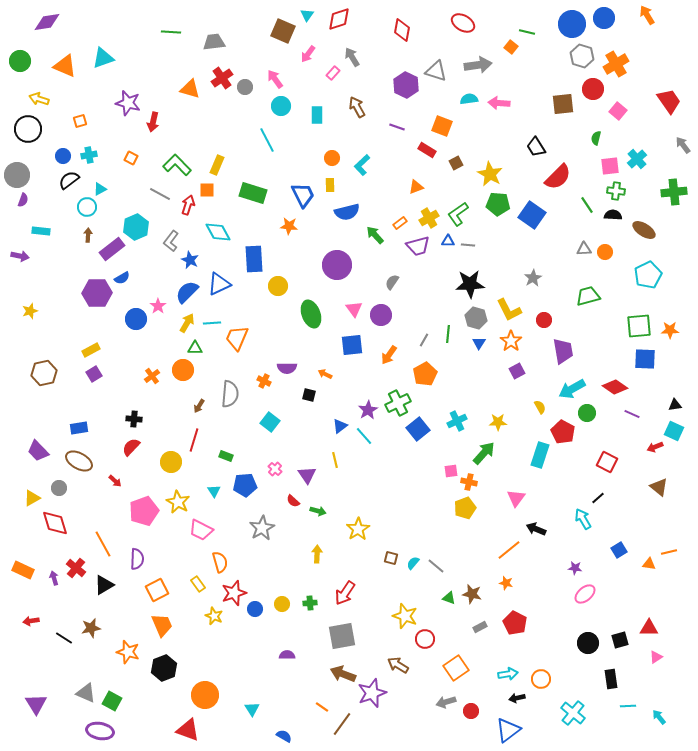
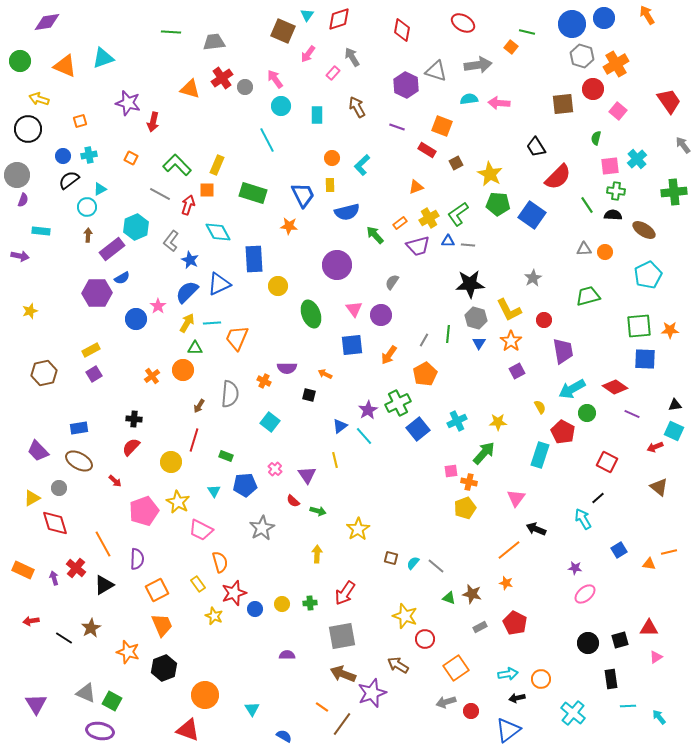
brown star at (91, 628): rotated 18 degrees counterclockwise
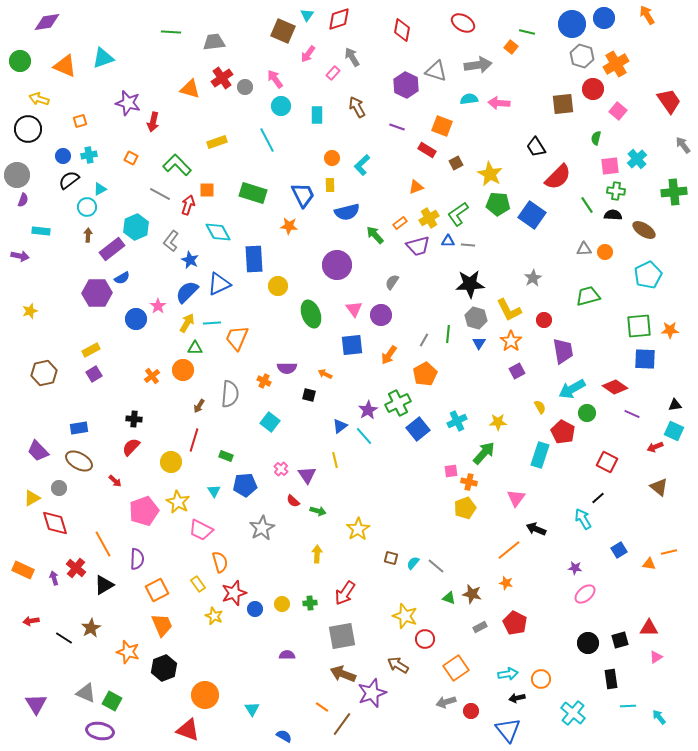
yellow rectangle at (217, 165): moved 23 px up; rotated 48 degrees clockwise
pink cross at (275, 469): moved 6 px right
blue triangle at (508, 730): rotated 32 degrees counterclockwise
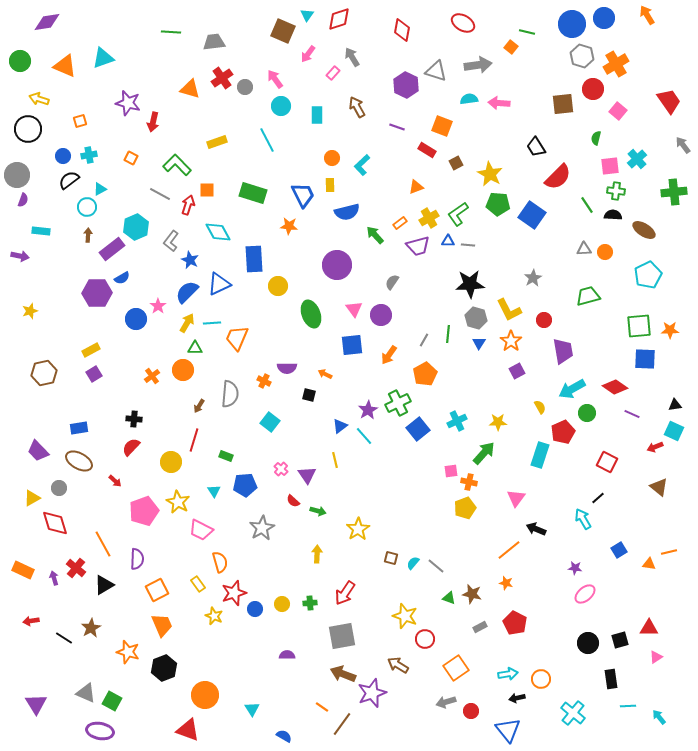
red pentagon at (563, 432): rotated 20 degrees clockwise
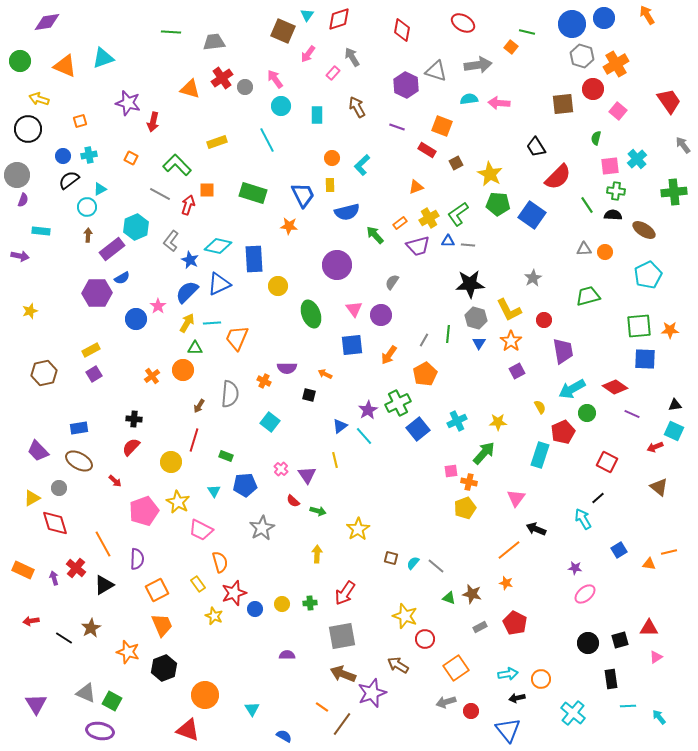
cyan diamond at (218, 232): moved 14 px down; rotated 48 degrees counterclockwise
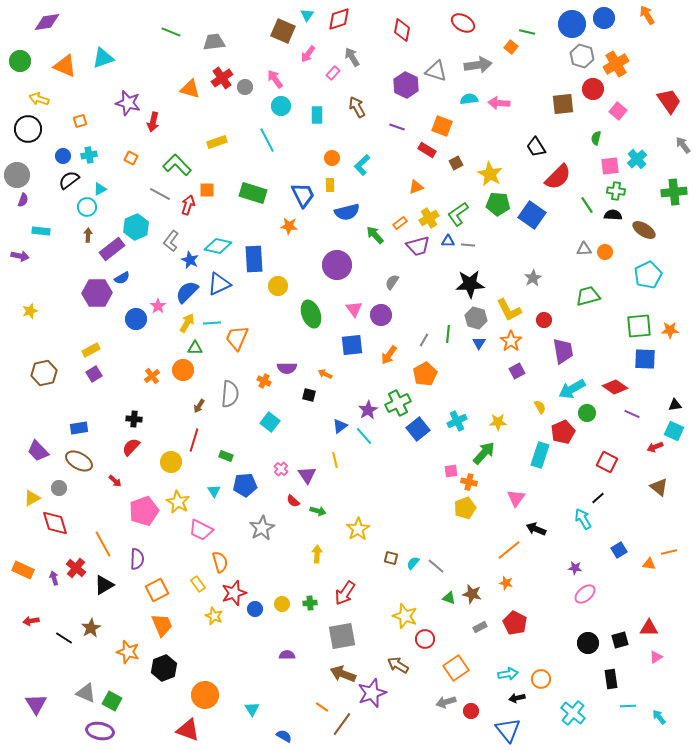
green line at (171, 32): rotated 18 degrees clockwise
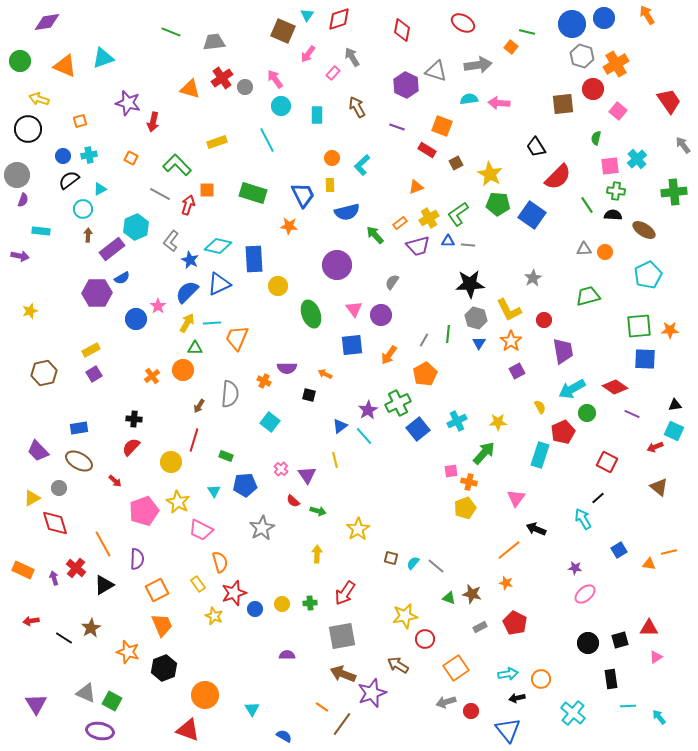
cyan circle at (87, 207): moved 4 px left, 2 px down
yellow star at (405, 616): rotated 30 degrees counterclockwise
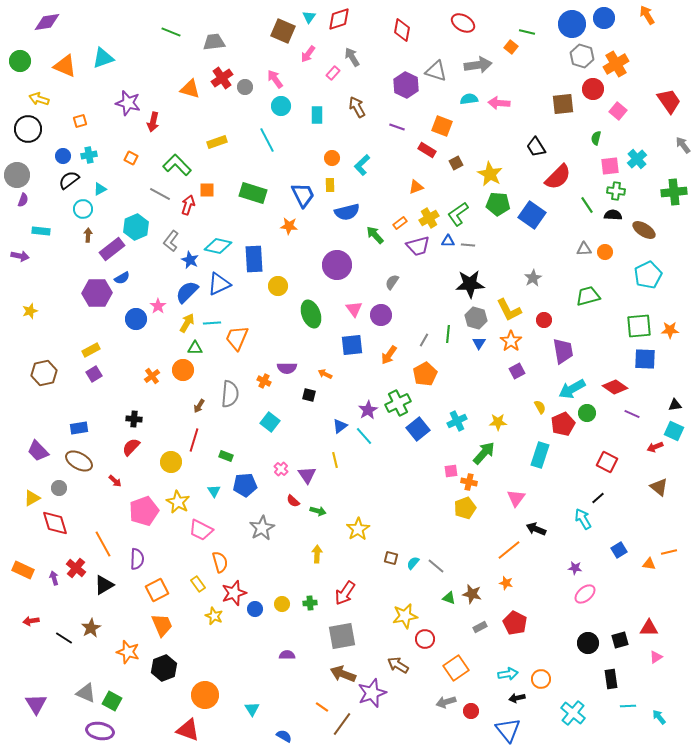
cyan triangle at (307, 15): moved 2 px right, 2 px down
red pentagon at (563, 432): moved 8 px up
